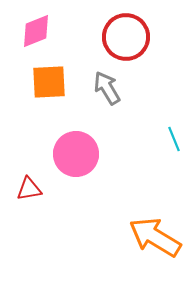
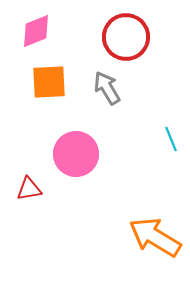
cyan line: moved 3 px left
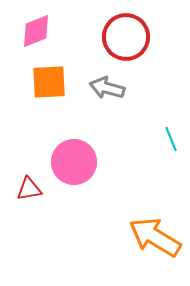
gray arrow: rotated 44 degrees counterclockwise
pink circle: moved 2 px left, 8 px down
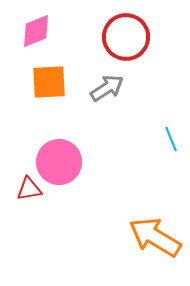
gray arrow: rotated 132 degrees clockwise
pink circle: moved 15 px left
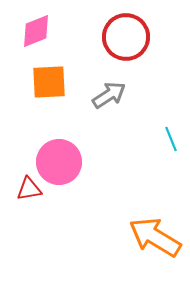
gray arrow: moved 2 px right, 7 px down
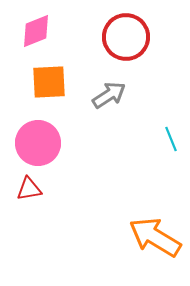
pink circle: moved 21 px left, 19 px up
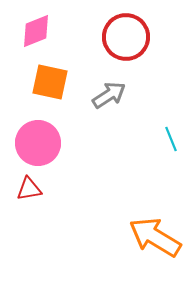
orange square: moved 1 px right; rotated 15 degrees clockwise
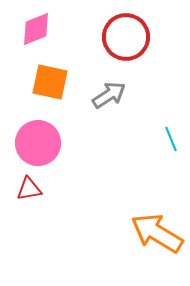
pink diamond: moved 2 px up
orange arrow: moved 2 px right, 4 px up
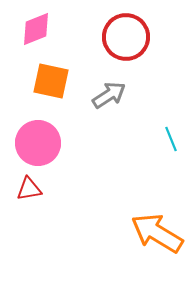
orange square: moved 1 px right, 1 px up
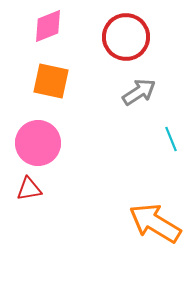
pink diamond: moved 12 px right, 3 px up
gray arrow: moved 30 px right, 3 px up
orange arrow: moved 2 px left, 10 px up
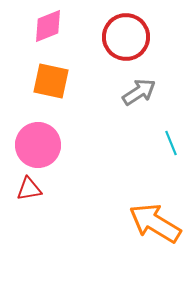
cyan line: moved 4 px down
pink circle: moved 2 px down
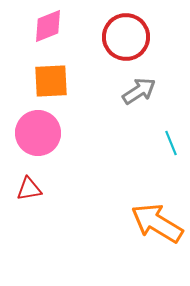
orange square: rotated 15 degrees counterclockwise
gray arrow: moved 1 px up
pink circle: moved 12 px up
orange arrow: moved 2 px right
